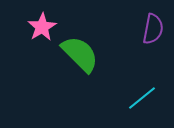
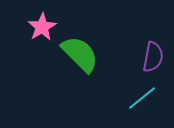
purple semicircle: moved 28 px down
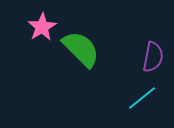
green semicircle: moved 1 px right, 5 px up
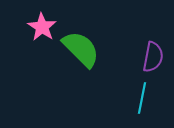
pink star: rotated 8 degrees counterclockwise
cyan line: rotated 40 degrees counterclockwise
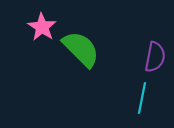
purple semicircle: moved 2 px right
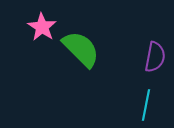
cyan line: moved 4 px right, 7 px down
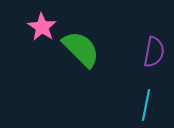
purple semicircle: moved 1 px left, 5 px up
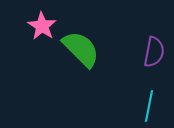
pink star: moved 1 px up
cyan line: moved 3 px right, 1 px down
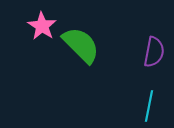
green semicircle: moved 4 px up
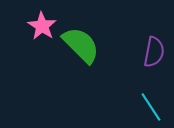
cyan line: moved 2 px right, 1 px down; rotated 44 degrees counterclockwise
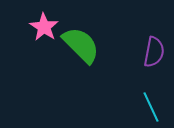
pink star: moved 2 px right, 1 px down
cyan line: rotated 8 degrees clockwise
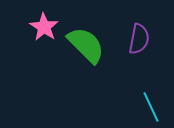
green semicircle: moved 5 px right
purple semicircle: moved 15 px left, 13 px up
